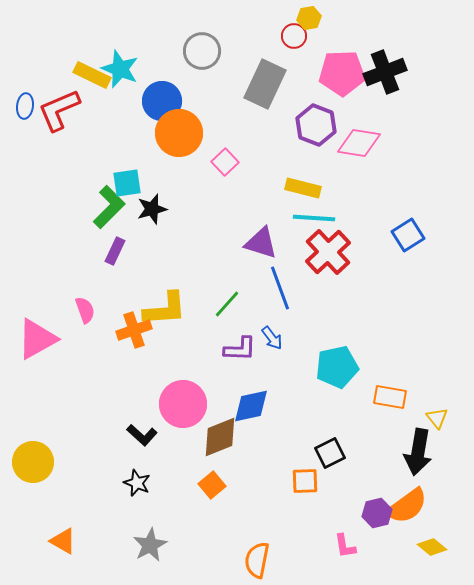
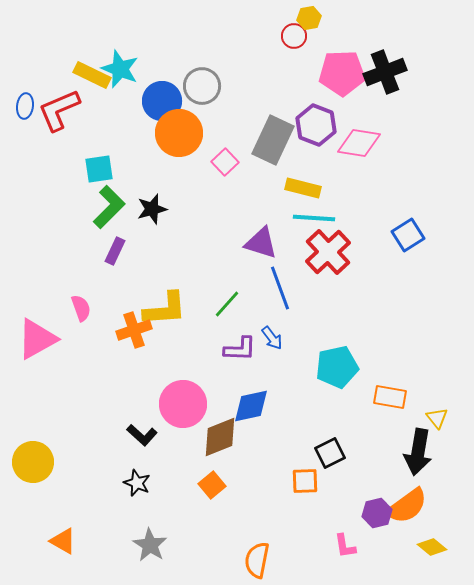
gray circle at (202, 51): moved 35 px down
gray rectangle at (265, 84): moved 8 px right, 56 px down
cyan square at (127, 183): moved 28 px left, 14 px up
pink semicircle at (85, 310): moved 4 px left, 2 px up
gray star at (150, 545): rotated 12 degrees counterclockwise
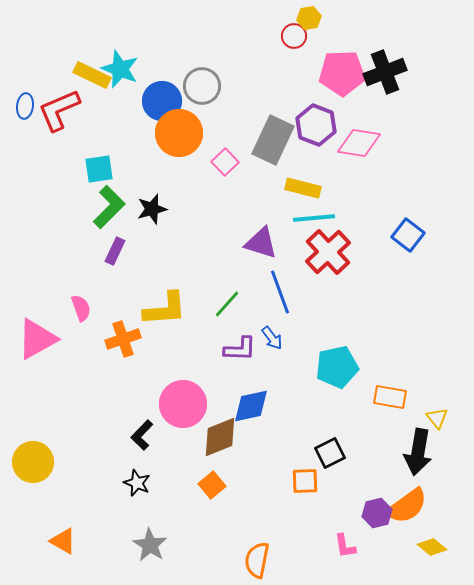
cyan line at (314, 218): rotated 9 degrees counterclockwise
blue square at (408, 235): rotated 20 degrees counterclockwise
blue line at (280, 288): moved 4 px down
orange cross at (134, 330): moved 11 px left, 9 px down
black L-shape at (142, 435): rotated 92 degrees clockwise
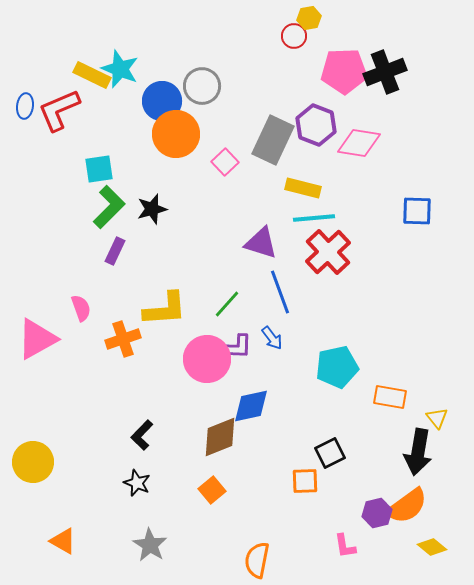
pink pentagon at (342, 73): moved 2 px right, 2 px up
orange circle at (179, 133): moved 3 px left, 1 px down
blue square at (408, 235): moved 9 px right, 24 px up; rotated 36 degrees counterclockwise
purple L-shape at (240, 349): moved 4 px left, 2 px up
pink circle at (183, 404): moved 24 px right, 45 px up
orange square at (212, 485): moved 5 px down
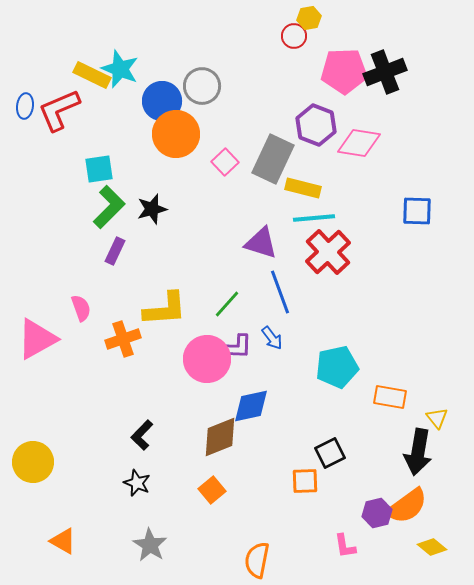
gray rectangle at (273, 140): moved 19 px down
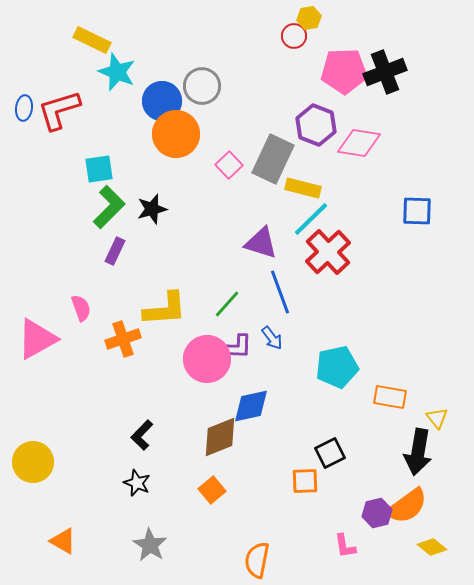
cyan star at (120, 69): moved 3 px left, 3 px down
yellow rectangle at (92, 75): moved 35 px up
blue ellipse at (25, 106): moved 1 px left, 2 px down
red L-shape at (59, 110): rotated 6 degrees clockwise
pink square at (225, 162): moved 4 px right, 3 px down
cyan line at (314, 218): moved 3 px left, 1 px down; rotated 39 degrees counterclockwise
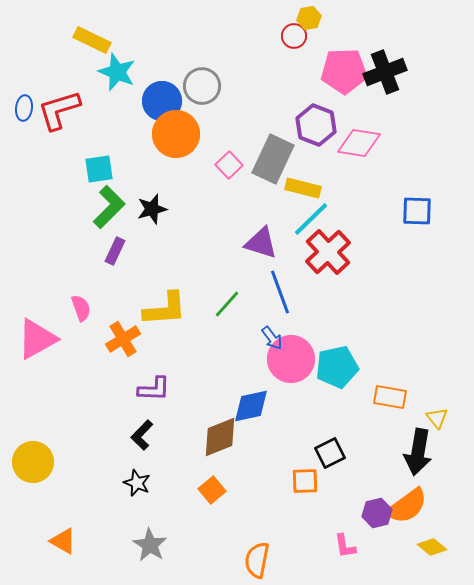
orange cross at (123, 339): rotated 12 degrees counterclockwise
purple L-shape at (236, 347): moved 82 px left, 42 px down
pink circle at (207, 359): moved 84 px right
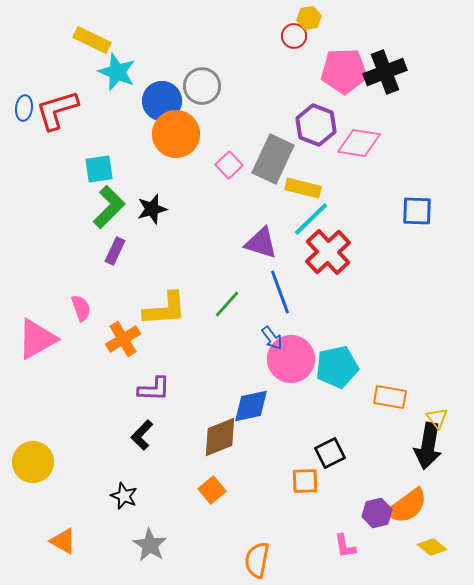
red L-shape at (59, 110): moved 2 px left
black arrow at (418, 452): moved 10 px right, 6 px up
black star at (137, 483): moved 13 px left, 13 px down
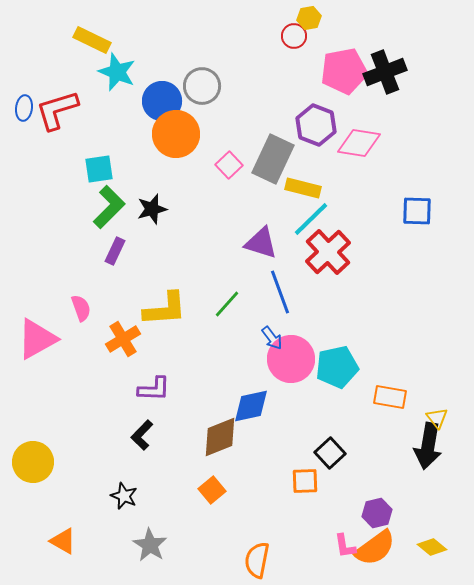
pink pentagon at (344, 71): rotated 9 degrees counterclockwise
black square at (330, 453): rotated 16 degrees counterclockwise
orange semicircle at (407, 506): moved 32 px left, 42 px down
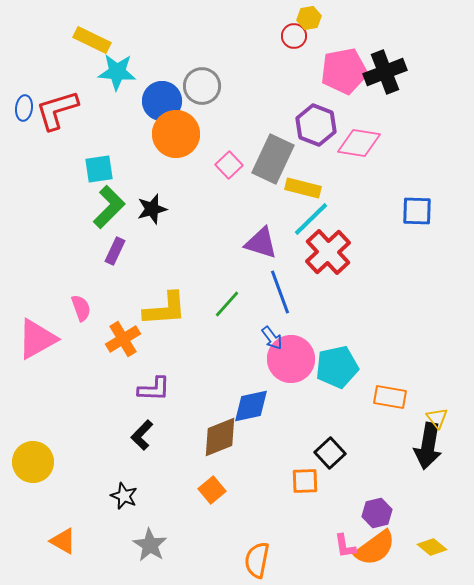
cyan star at (117, 72): rotated 18 degrees counterclockwise
